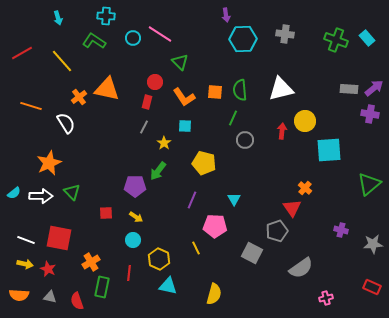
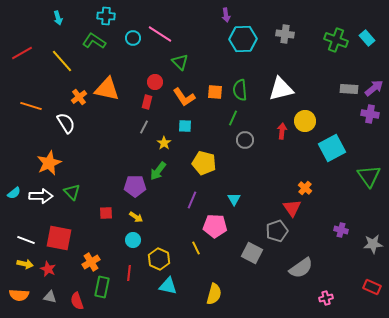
cyan square at (329, 150): moved 3 px right, 2 px up; rotated 24 degrees counterclockwise
green triangle at (369, 184): moved 8 px up; rotated 25 degrees counterclockwise
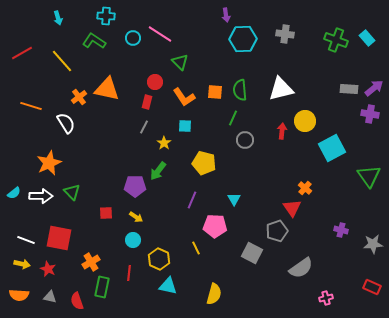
yellow arrow at (25, 264): moved 3 px left
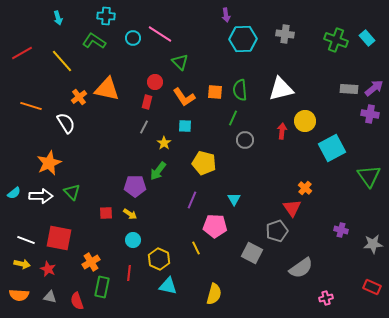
yellow arrow at (136, 217): moved 6 px left, 3 px up
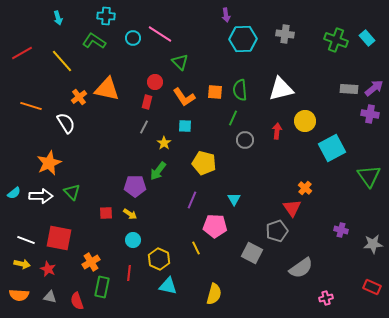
red arrow at (282, 131): moved 5 px left
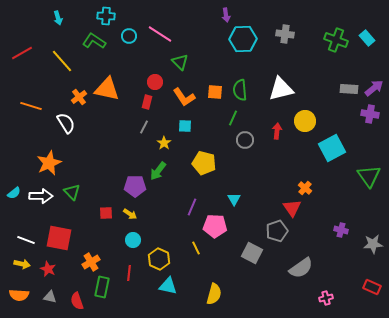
cyan circle at (133, 38): moved 4 px left, 2 px up
purple line at (192, 200): moved 7 px down
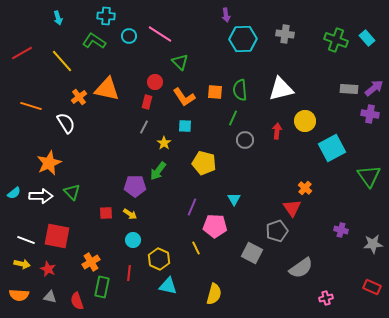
red square at (59, 238): moved 2 px left, 2 px up
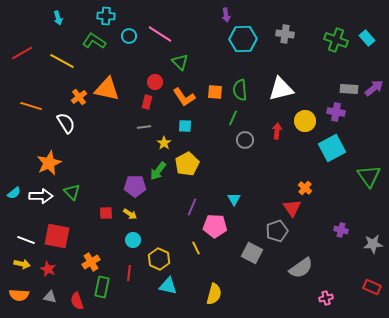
yellow line at (62, 61): rotated 20 degrees counterclockwise
purple cross at (370, 114): moved 34 px left, 2 px up
gray line at (144, 127): rotated 56 degrees clockwise
yellow pentagon at (204, 163): moved 17 px left, 1 px down; rotated 30 degrees clockwise
